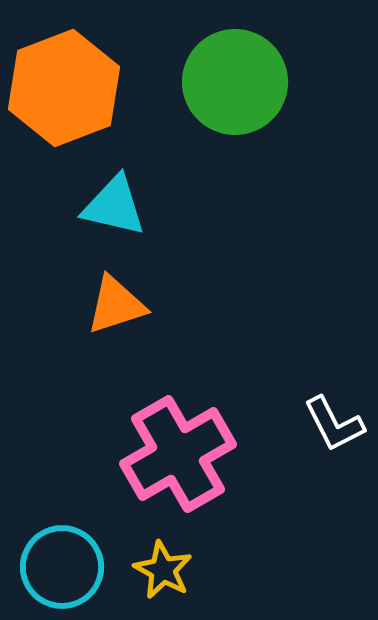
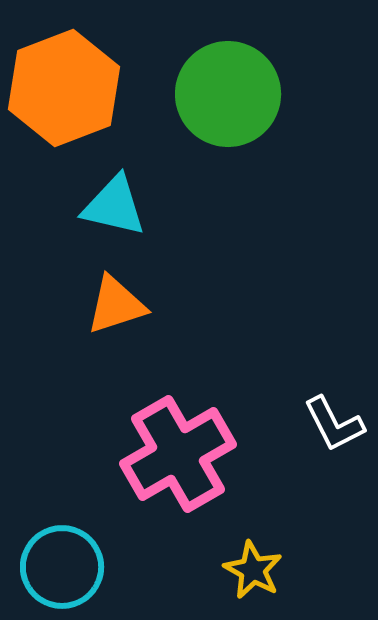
green circle: moved 7 px left, 12 px down
yellow star: moved 90 px right
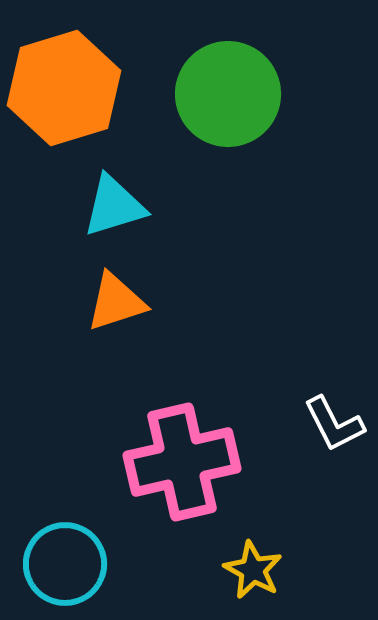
orange hexagon: rotated 4 degrees clockwise
cyan triangle: rotated 30 degrees counterclockwise
orange triangle: moved 3 px up
pink cross: moved 4 px right, 8 px down; rotated 17 degrees clockwise
cyan circle: moved 3 px right, 3 px up
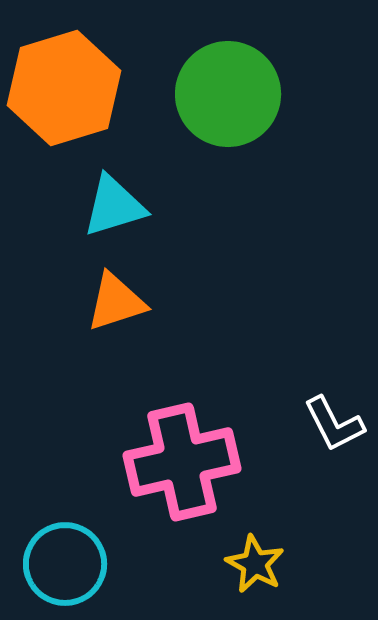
yellow star: moved 2 px right, 6 px up
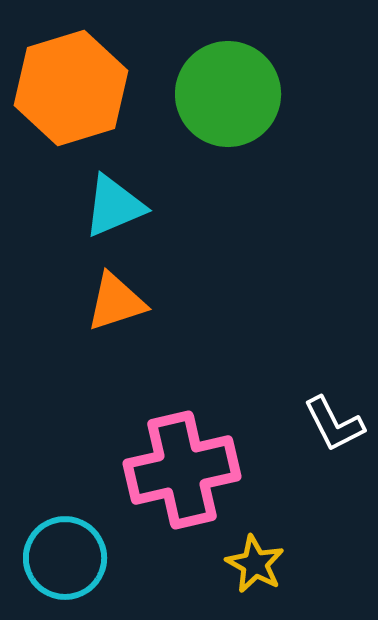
orange hexagon: moved 7 px right
cyan triangle: rotated 6 degrees counterclockwise
pink cross: moved 8 px down
cyan circle: moved 6 px up
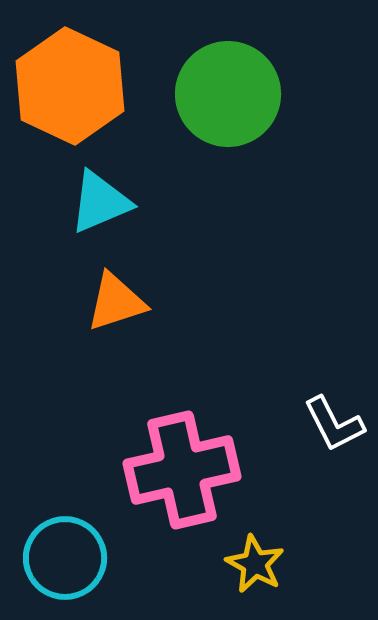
orange hexagon: moved 1 px left, 2 px up; rotated 18 degrees counterclockwise
cyan triangle: moved 14 px left, 4 px up
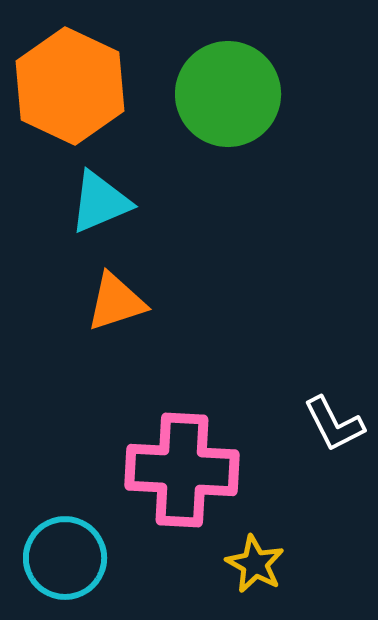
pink cross: rotated 16 degrees clockwise
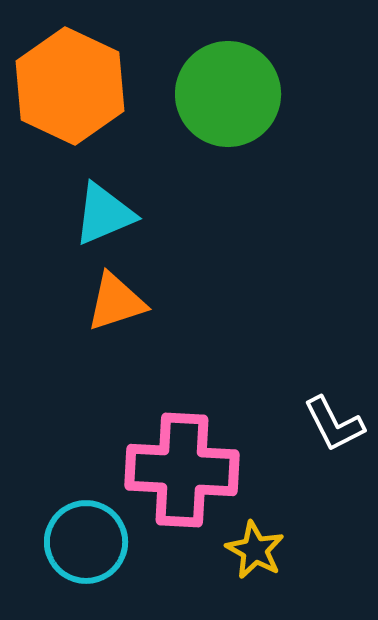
cyan triangle: moved 4 px right, 12 px down
cyan circle: moved 21 px right, 16 px up
yellow star: moved 14 px up
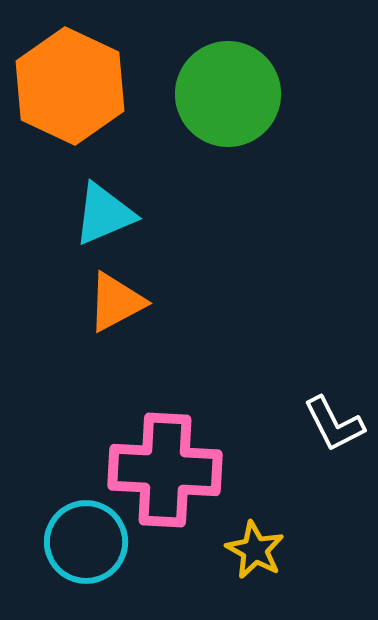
orange triangle: rotated 10 degrees counterclockwise
pink cross: moved 17 px left
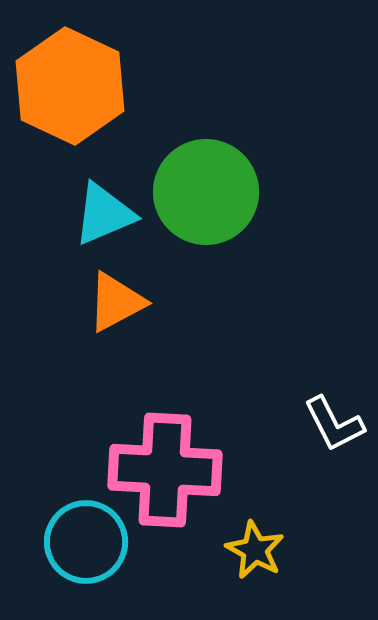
green circle: moved 22 px left, 98 px down
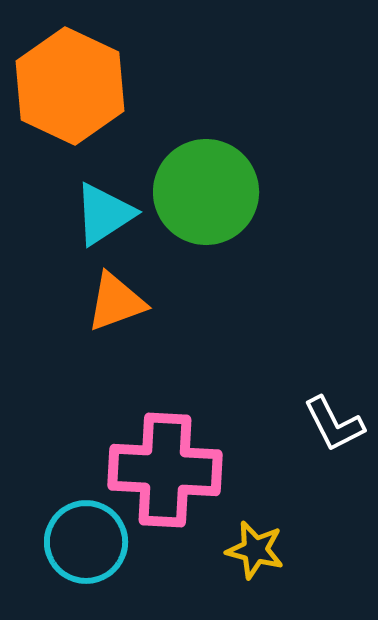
cyan triangle: rotated 10 degrees counterclockwise
orange triangle: rotated 8 degrees clockwise
yellow star: rotated 14 degrees counterclockwise
